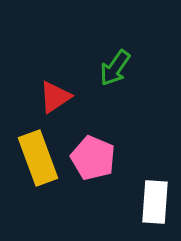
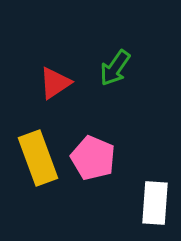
red triangle: moved 14 px up
white rectangle: moved 1 px down
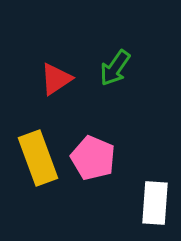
red triangle: moved 1 px right, 4 px up
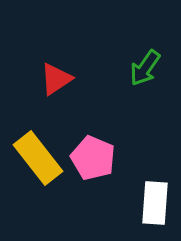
green arrow: moved 30 px right
yellow rectangle: rotated 18 degrees counterclockwise
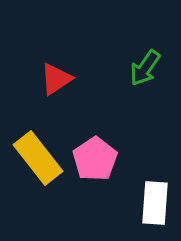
pink pentagon: moved 2 px right, 1 px down; rotated 15 degrees clockwise
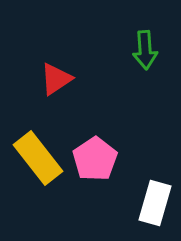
green arrow: moved 18 px up; rotated 39 degrees counterclockwise
white rectangle: rotated 12 degrees clockwise
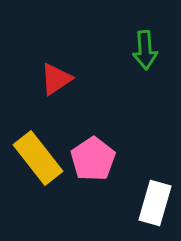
pink pentagon: moved 2 px left
